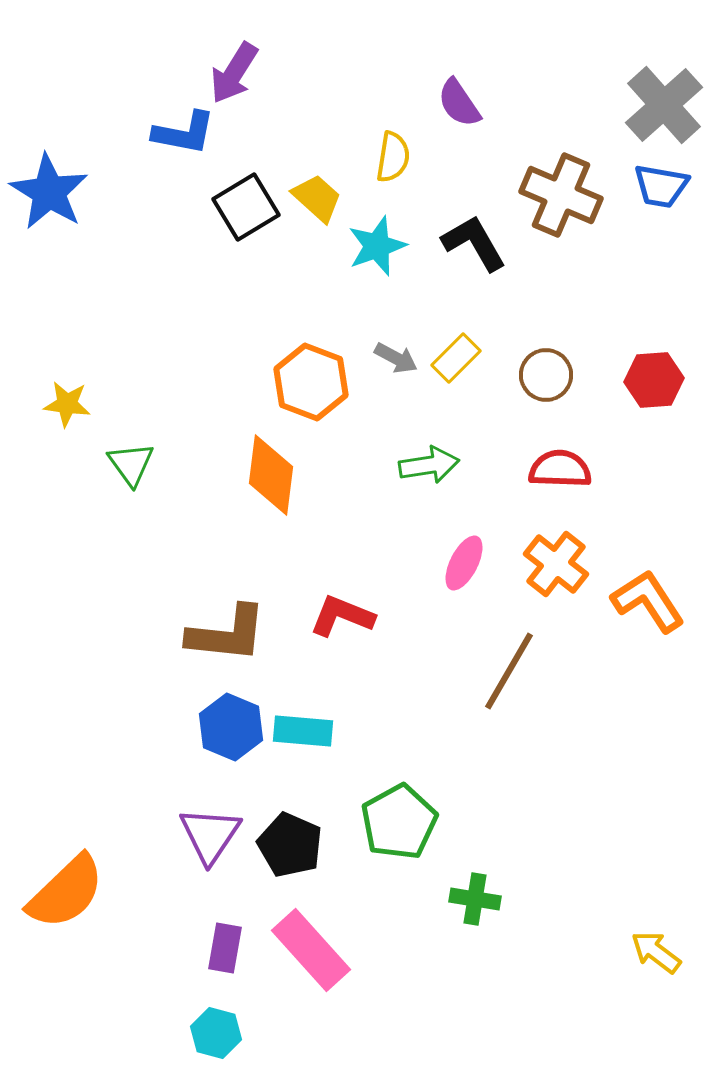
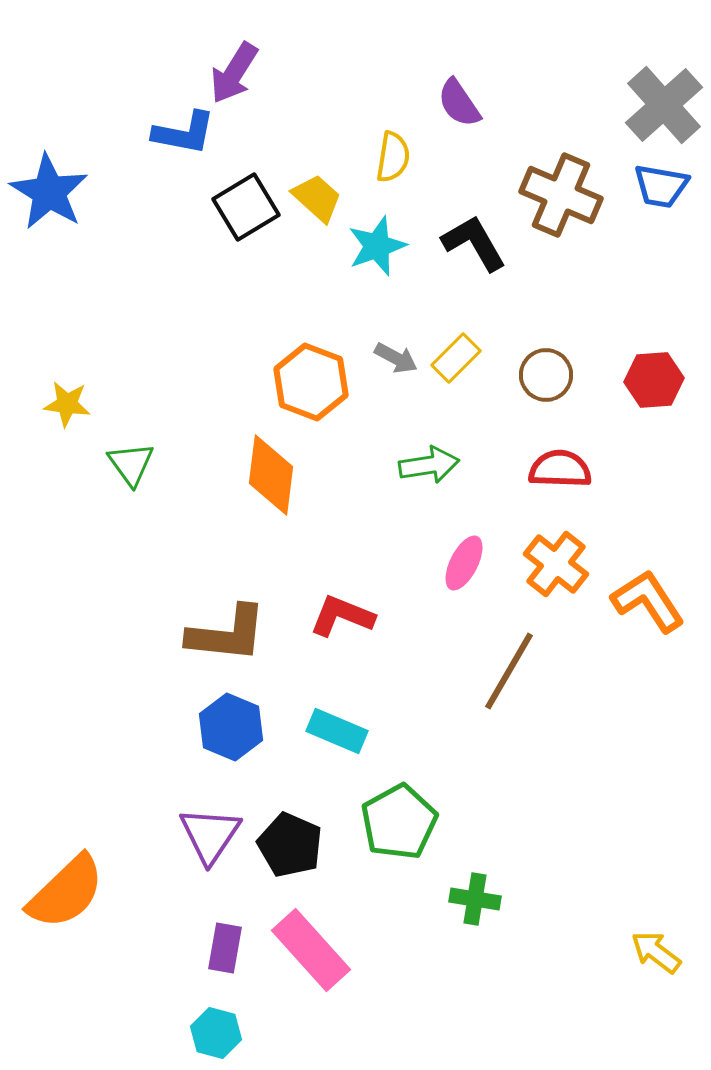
cyan rectangle: moved 34 px right; rotated 18 degrees clockwise
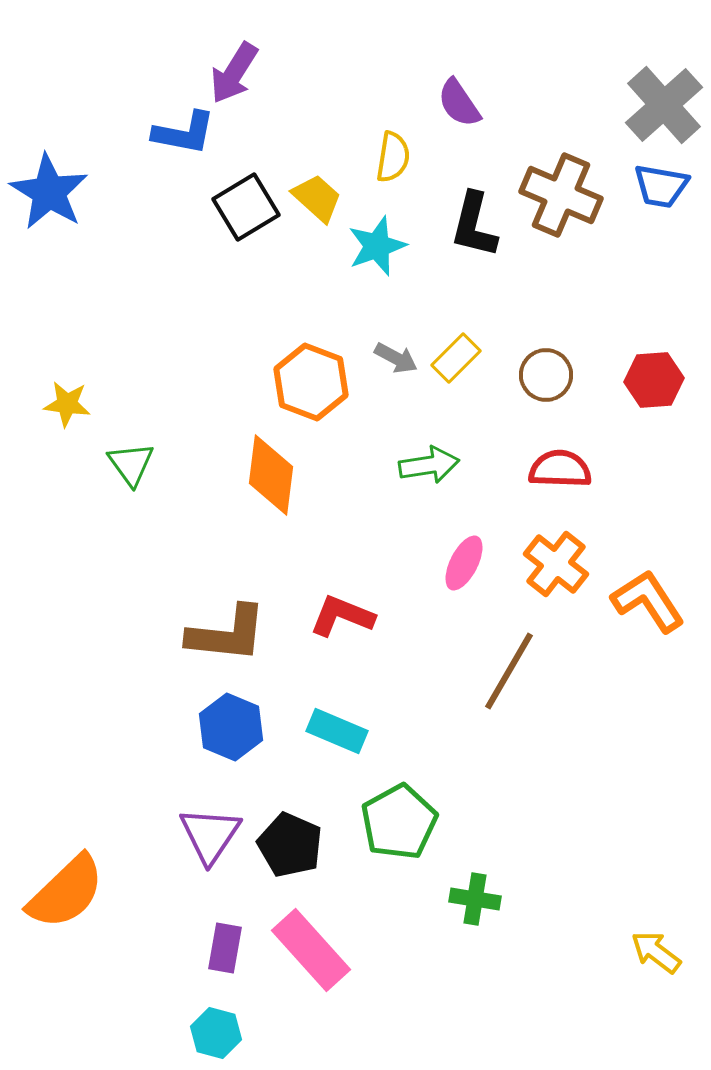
black L-shape: moved 18 px up; rotated 136 degrees counterclockwise
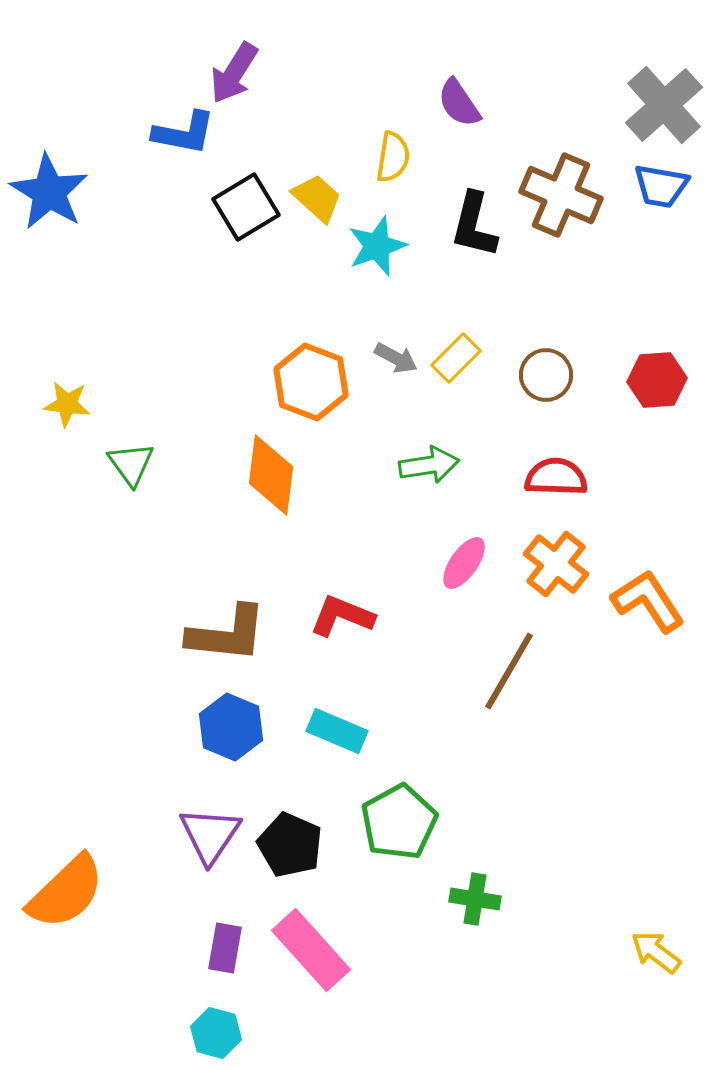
red hexagon: moved 3 px right
red semicircle: moved 4 px left, 8 px down
pink ellipse: rotated 8 degrees clockwise
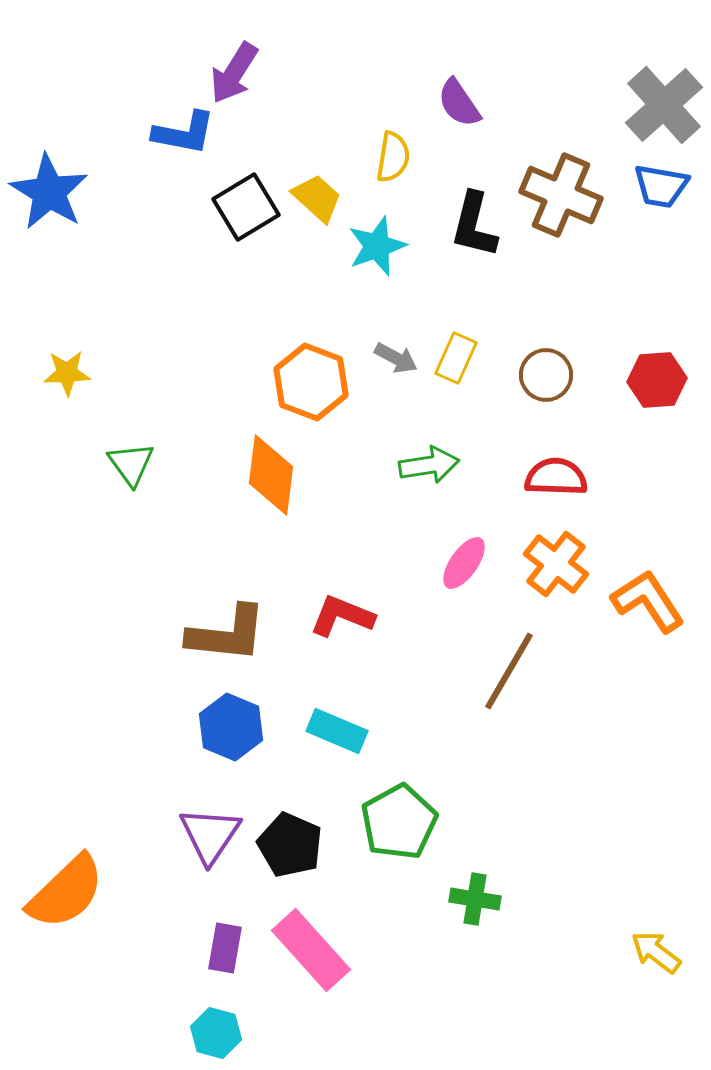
yellow rectangle: rotated 21 degrees counterclockwise
yellow star: moved 31 px up; rotated 9 degrees counterclockwise
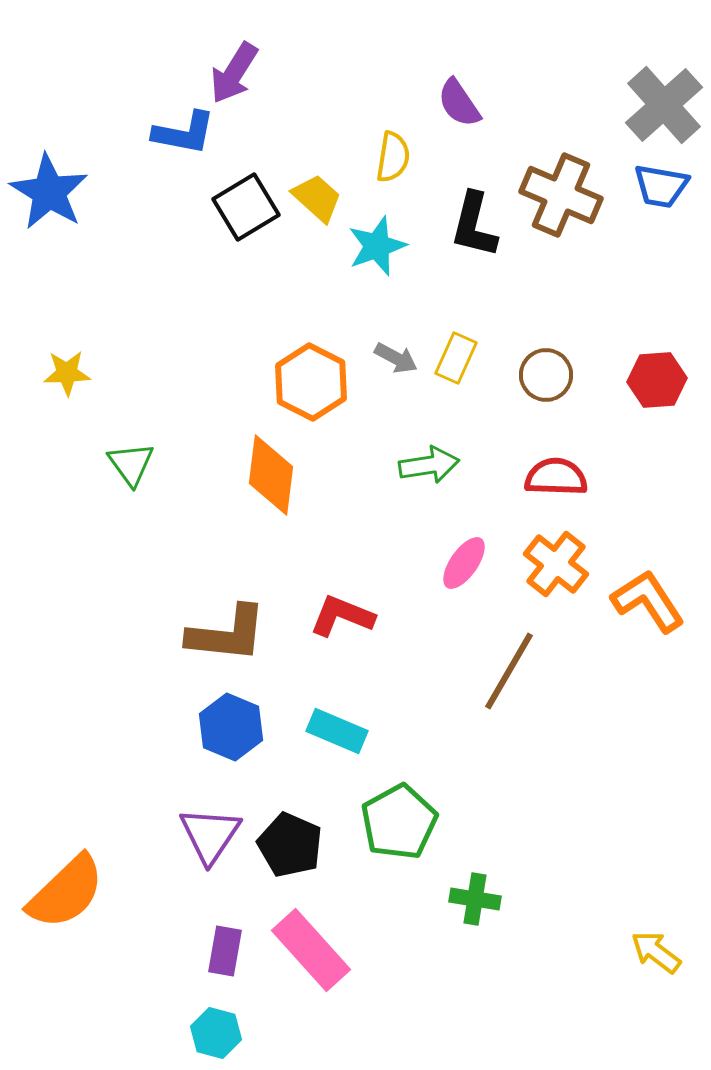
orange hexagon: rotated 6 degrees clockwise
purple rectangle: moved 3 px down
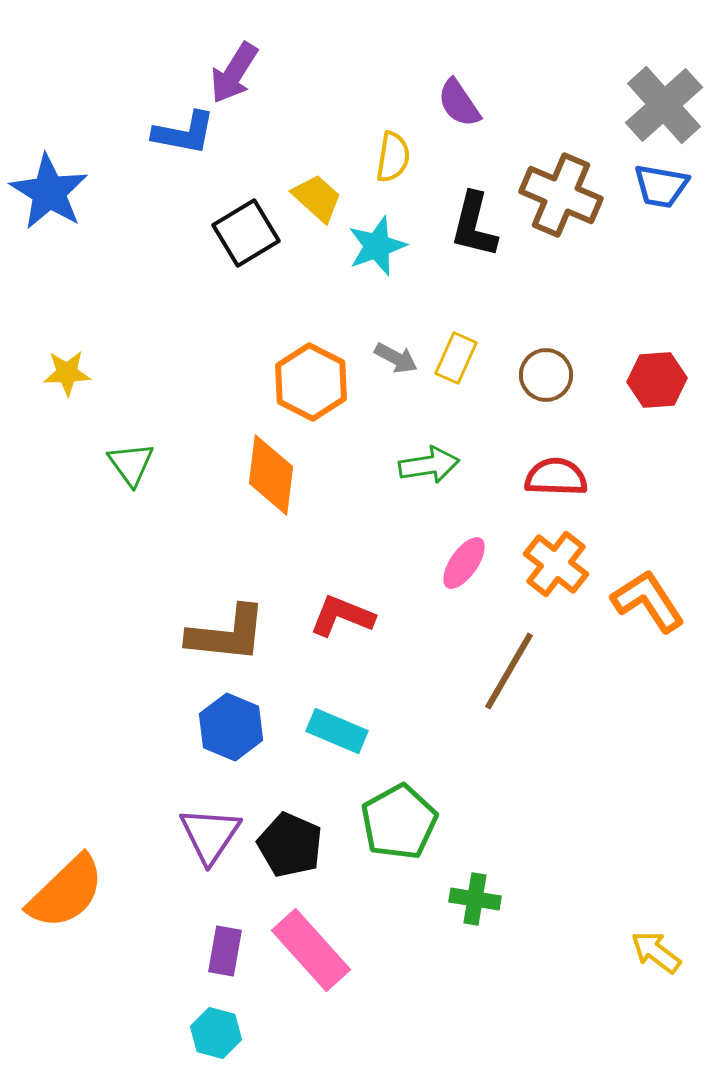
black square: moved 26 px down
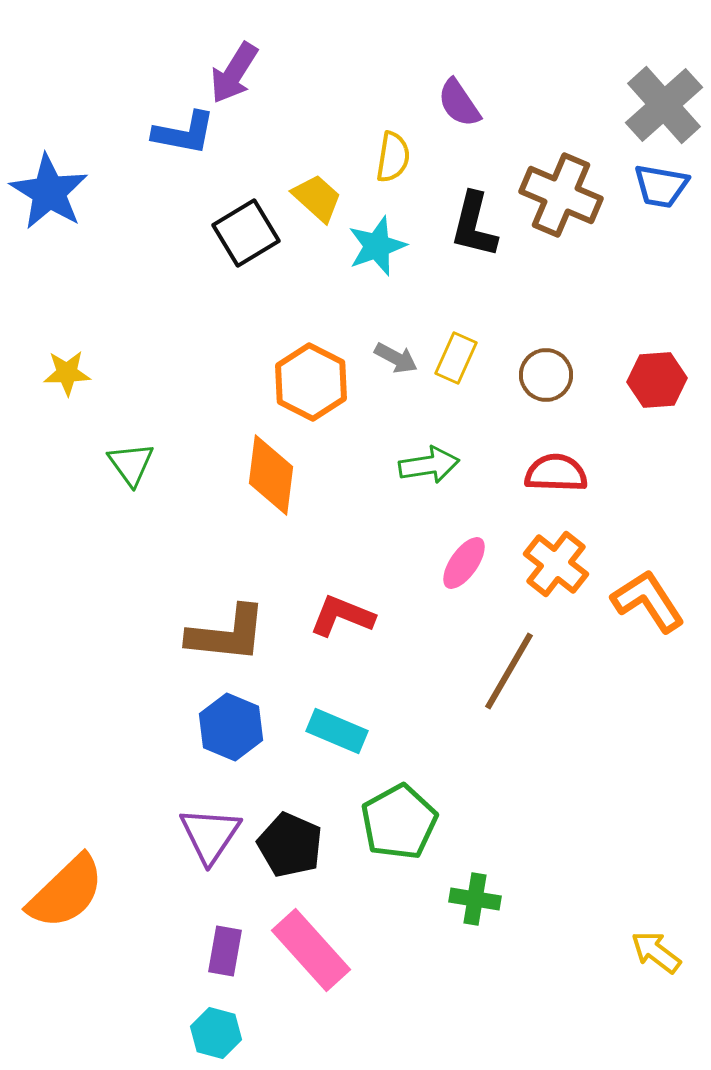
red semicircle: moved 4 px up
